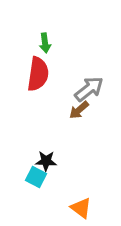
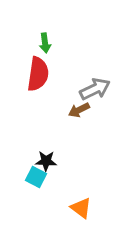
gray arrow: moved 6 px right; rotated 12 degrees clockwise
brown arrow: rotated 15 degrees clockwise
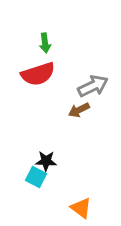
red semicircle: rotated 64 degrees clockwise
gray arrow: moved 2 px left, 3 px up
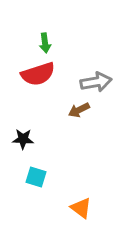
gray arrow: moved 3 px right, 4 px up; rotated 16 degrees clockwise
black star: moved 23 px left, 22 px up
cyan square: rotated 10 degrees counterclockwise
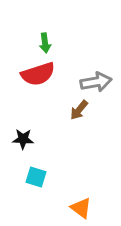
brown arrow: rotated 25 degrees counterclockwise
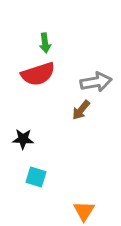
brown arrow: moved 2 px right
orange triangle: moved 3 px right, 3 px down; rotated 25 degrees clockwise
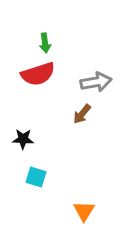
brown arrow: moved 1 px right, 4 px down
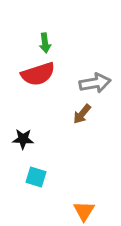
gray arrow: moved 1 px left, 1 px down
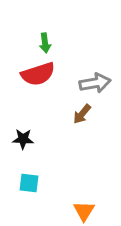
cyan square: moved 7 px left, 6 px down; rotated 10 degrees counterclockwise
